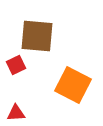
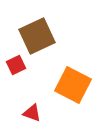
brown square: rotated 30 degrees counterclockwise
red triangle: moved 16 px right; rotated 24 degrees clockwise
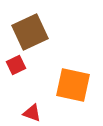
brown square: moved 7 px left, 4 px up
orange square: rotated 15 degrees counterclockwise
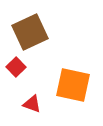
red square: moved 2 px down; rotated 18 degrees counterclockwise
red triangle: moved 9 px up
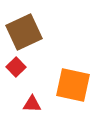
brown square: moved 6 px left
red triangle: rotated 18 degrees counterclockwise
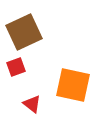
red square: rotated 24 degrees clockwise
red triangle: rotated 36 degrees clockwise
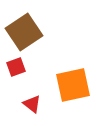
brown square: rotated 9 degrees counterclockwise
orange square: rotated 24 degrees counterclockwise
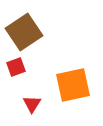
red triangle: rotated 24 degrees clockwise
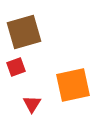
brown square: rotated 18 degrees clockwise
